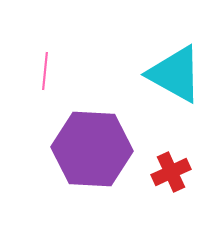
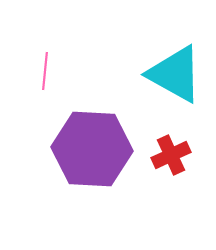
red cross: moved 17 px up
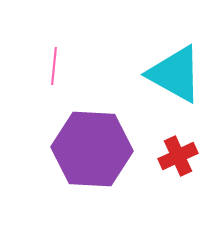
pink line: moved 9 px right, 5 px up
red cross: moved 7 px right, 1 px down
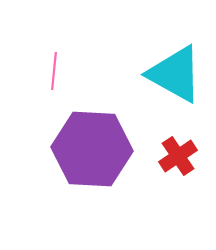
pink line: moved 5 px down
red cross: rotated 9 degrees counterclockwise
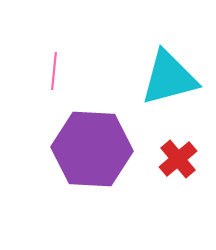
cyan triangle: moved 6 px left, 4 px down; rotated 44 degrees counterclockwise
red cross: moved 3 px down; rotated 6 degrees counterclockwise
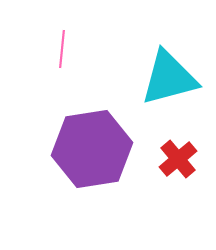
pink line: moved 8 px right, 22 px up
purple hexagon: rotated 12 degrees counterclockwise
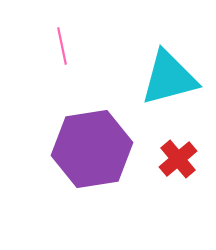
pink line: moved 3 px up; rotated 18 degrees counterclockwise
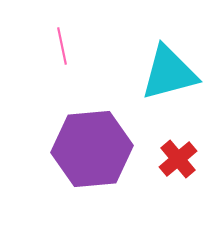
cyan triangle: moved 5 px up
purple hexagon: rotated 4 degrees clockwise
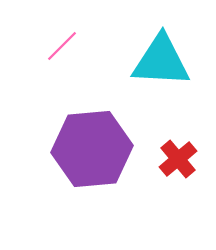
pink line: rotated 57 degrees clockwise
cyan triangle: moved 8 px left, 12 px up; rotated 18 degrees clockwise
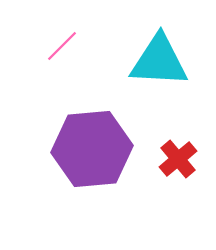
cyan triangle: moved 2 px left
